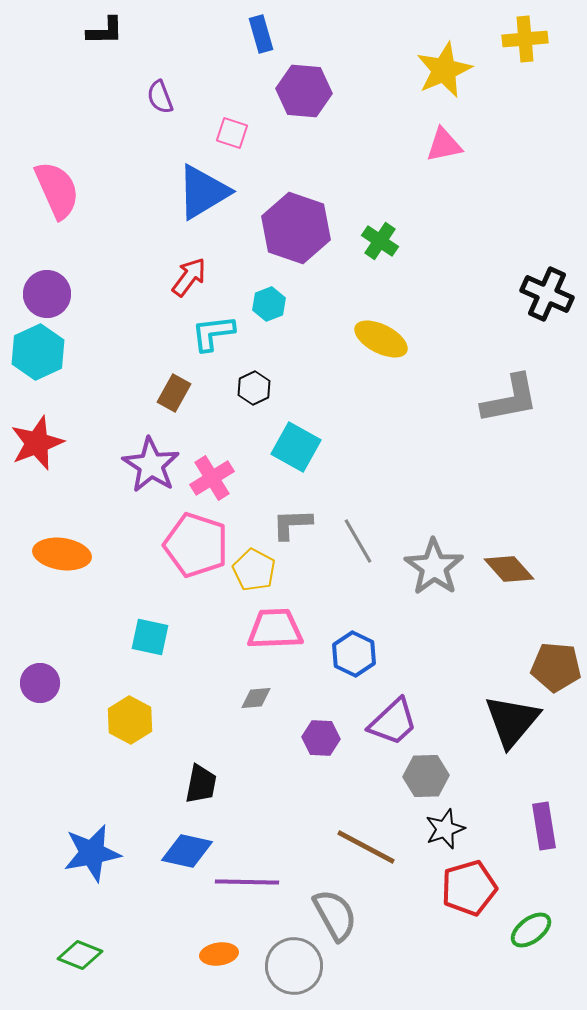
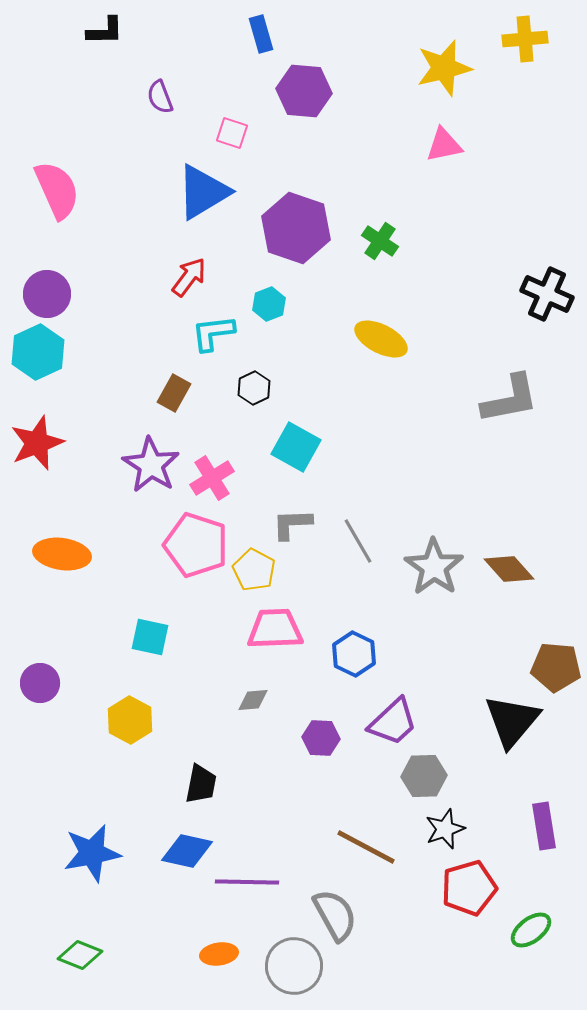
yellow star at (444, 70): moved 2 px up; rotated 10 degrees clockwise
gray diamond at (256, 698): moved 3 px left, 2 px down
gray hexagon at (426, 776): moved 2 px left
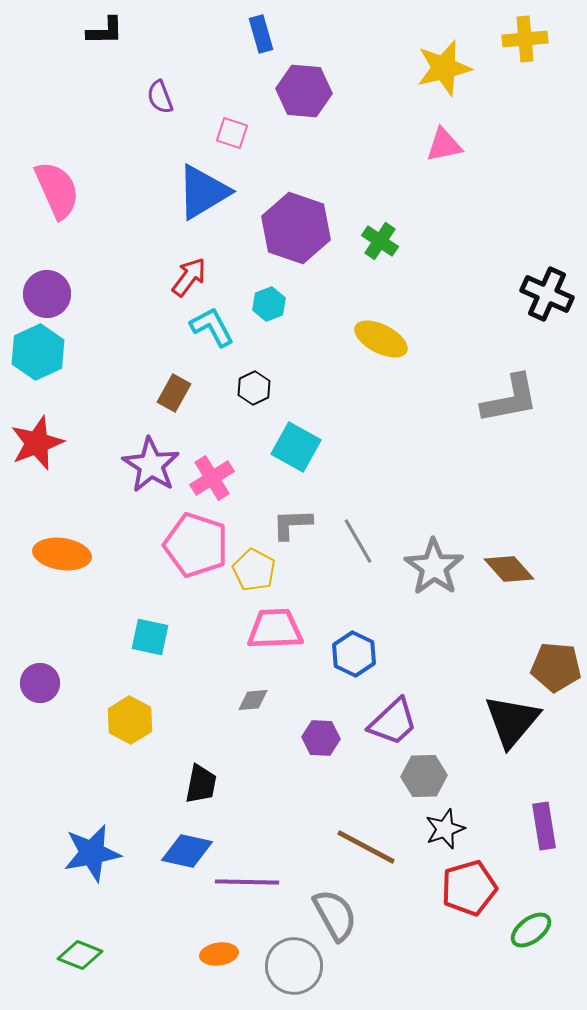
cyan L-shape at (213, 333): moved 1 px left, 6 px up; rotated 69 degrees clockwise
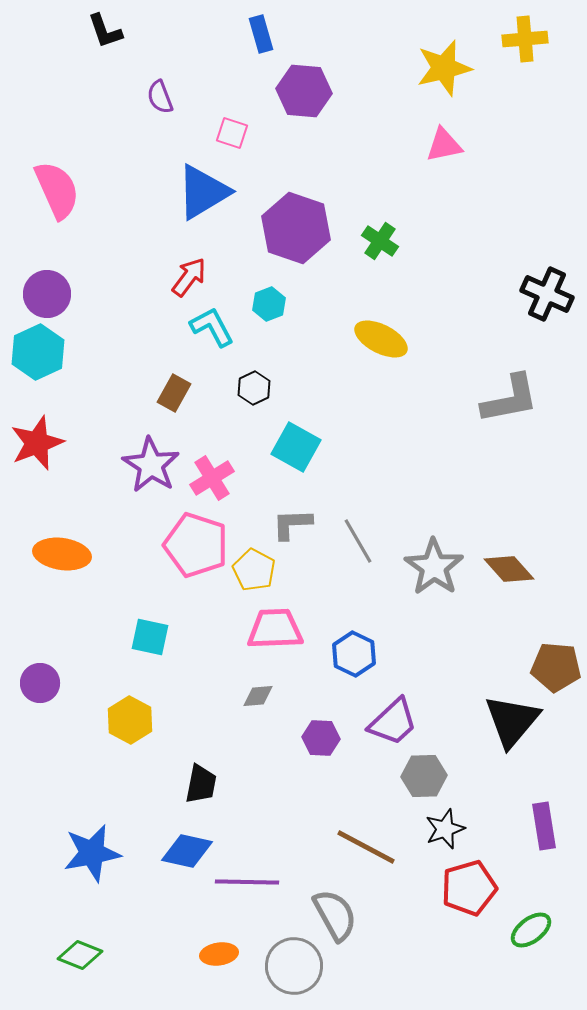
black L-shape at (105, 31): rotated 72 degrees clockwise
gray diamond at (253, 700): moved 5 px right, 4 px up
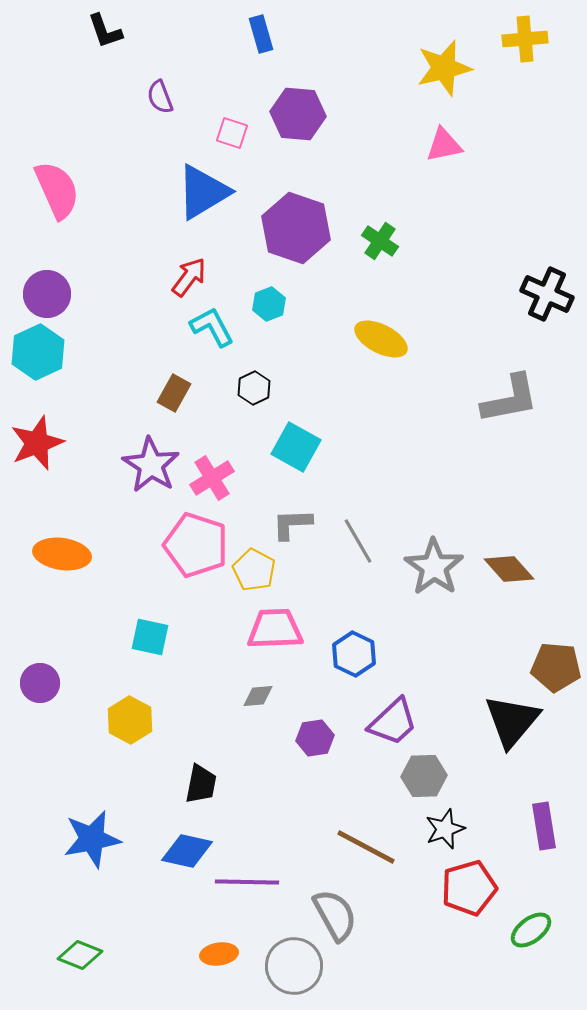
purple hexagon at (304, 91): moved 6 px left, 23 px down
purple hexagon at (321, 738): moved 6 px left; rotated 12 degrees counterclockwise
blue star at (92, 853): moved 14 px up
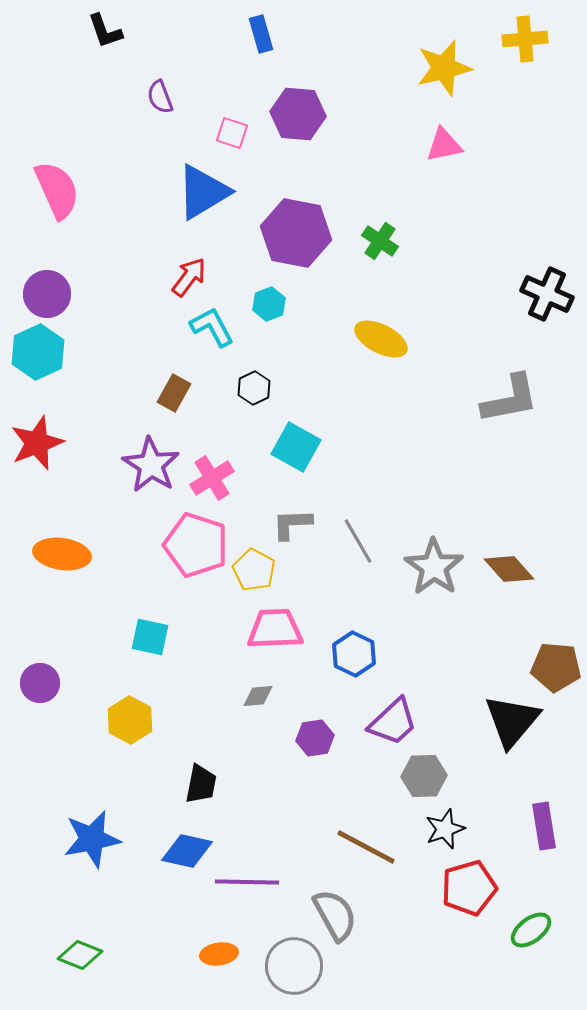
purple hexagon at (296, 228): moved 5 px down; rotated 8 degrees counterclockwise
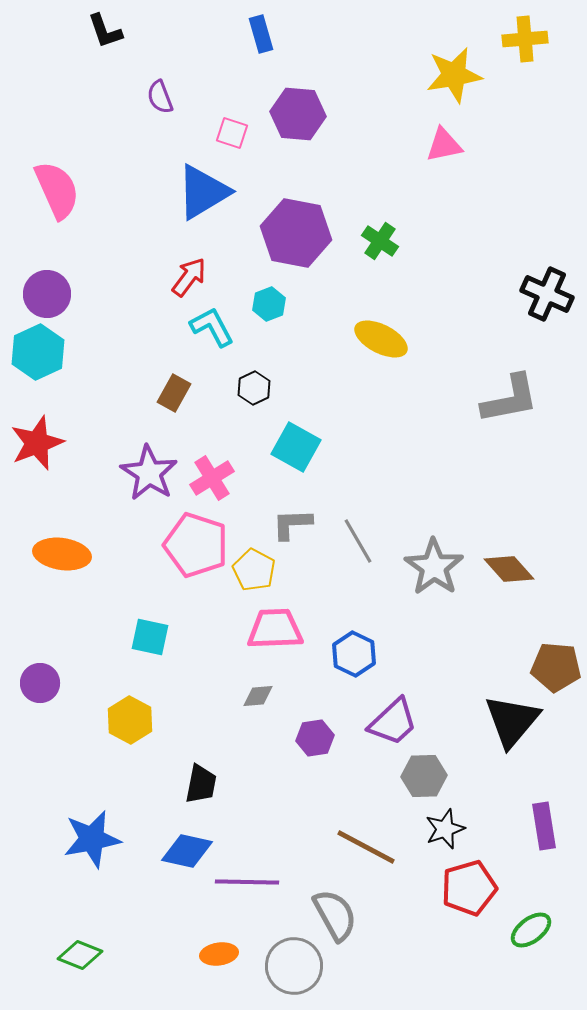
yellow star at (444, 68): moved 10 px right, 7 px down; rotated 4 degrees clockwise
purple star at (151, 465): moved 2 px left, 8 px down
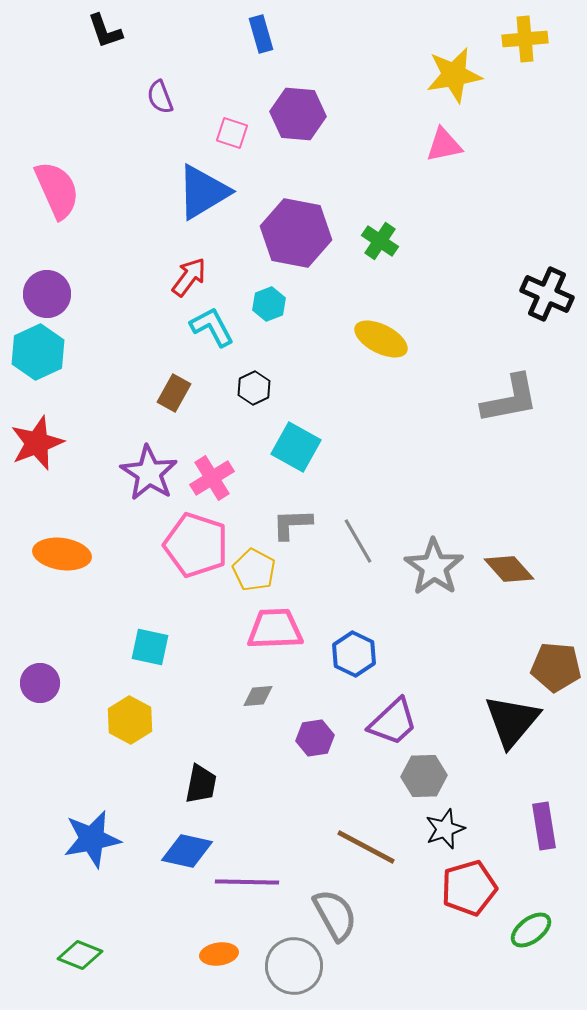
cyan square at (150, 637): moved 10 px down
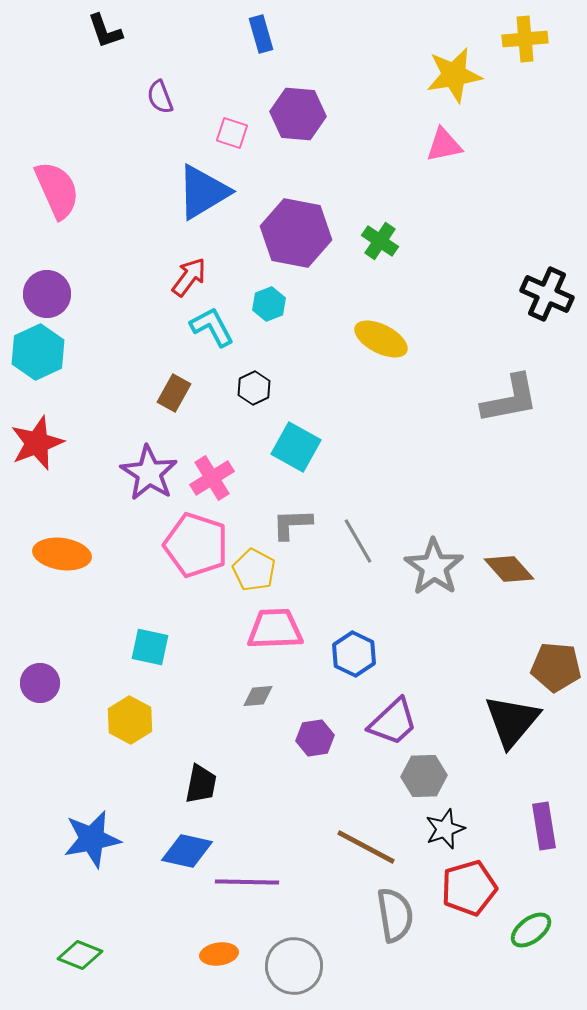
gray semicircle at (335, 915): moved 60 px right; rotated 20 degrees clockwise
